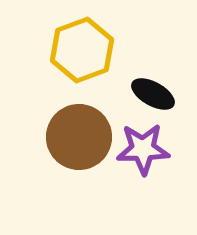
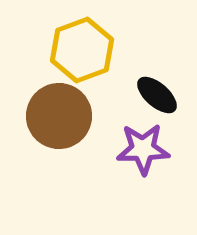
black ellipse: moved 4 px right, 1 px down; rotated 12 degrees clockwise
brown circle: moved 20 px left, 21 px up
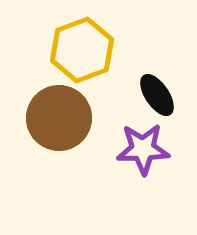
black ellipse: rotated 15 degrees clockwise
brown circle: moved 2 px down
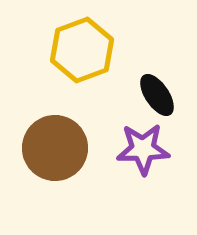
brown circle: moved 4 px left, 30 px down
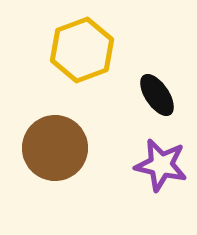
purple star: moved 18 px right, 16 px down; rotated 14 degrees clockwise
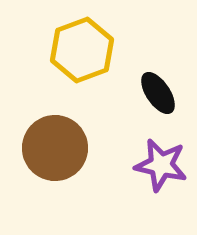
black ellipse: moved 1 px right, 2 px up
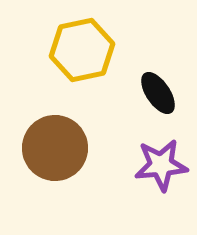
yellow hexagon: rotated 8 degrees clockwise
purple star: rotated 18 degrees counterclockwise
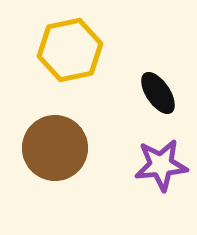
yellow hexagon: moved 12 px left
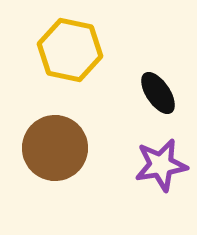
yellow hexagon: rotated 24 degrees clockwise
purple star: rotated 4 degrees counterclockwise
